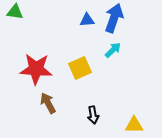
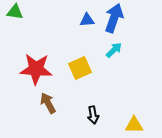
cyan arrow: moved 1 px right
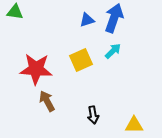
blue triangle: rotated 14 degrees counterclockwise
cyan arrow: moved 1 px left, 1 px down
yellow square: moved 1 px right, 8 px up
brown arrow: moved 1 px left, 2 px up
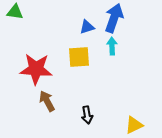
blue triangle: moved 7 px down
cyan arrow: moved 1 px left, 5 px up; rotated 48 degrees counterclockwise
yellow square: moved 2 px left, 3 px up; rotated 20 degrees clockwise
black arrow: moved 6 px left
yellow triangle: rotated 24 degrees counterclockwise
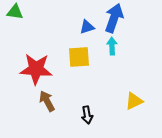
yellow triangle: moved 24 px up
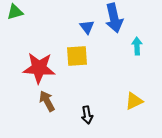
green triangle: rotated 24 degrees counterclockwise
blue arrow: rotated 148 degrees clockwise
blue triangle: rotated 49 degrees counterclockwise
cyan arrow: moved 25 px right
yellow square: moved 2 px left, 1 px up
red star: moved 3 px right, 1 px up
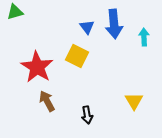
blue arrow: moved 6 px down; rotated 8 degrees clockwise
cyan arrow: moved 7 px right, 9 px up
yellow square: rotated 30 degrees clockwise
red star: moved 2 px left, 1 px up; rotated 28 degrees clockwise
yellow triangle: rotated 36 degrees counterclockwise
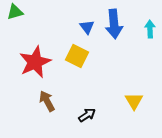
cyan arrow: moved 6 px right, 8 px up
red star: moved 2 px left, 5 px up; rotated 16 degrees clockwise
black arrow: rotated 114 degrees counterclockwise
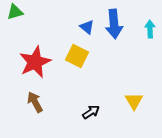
blue triangle: rotated 14 degrees counterclockwise
brown arrow: moved 12 px left, 1 px down
black arrow: moved 4 px right, 3 px up
